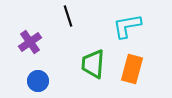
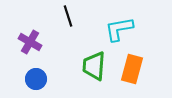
cyan L-shape: moved 8 px left, 3 px down
purple cross: rotated 25 degrees counterclockwise
green trapezoid: moved 1 px right, 2 px down
blue circle: moved 2 px left, 2 px up
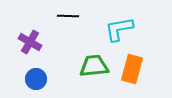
black line: rotated 70 degrees counterclockwise
green trapezoid: rotated 80 degrees clockwise
